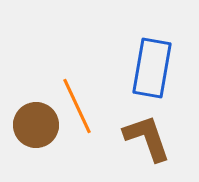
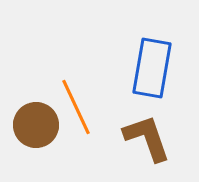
orange line: moved 1 px left, 1 px down
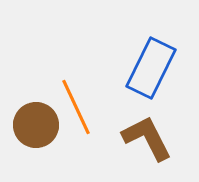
blue rectangle: moved 1 px left; rotated 16 degrees clockwise
brown L-shape: rotated 8 degrees counterclockwise
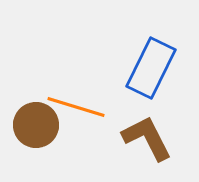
orange line: rotated 48 degrees counterclockwise
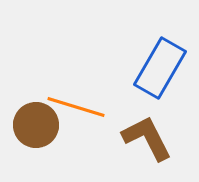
blue rectangle: moved 9 px right; rotated 4 degrees clockwise
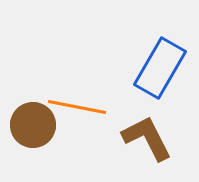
orange line: moved 1 px right; rotated 6 degrees counterclockwise
brown circle: moved 3 px left
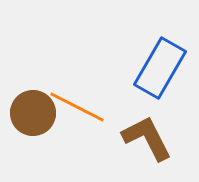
orange line: rotated 16 degrees clockwise
brown circle: moved 12 px up
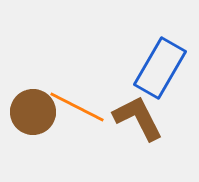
brown circle: moved 1 px up
brown L-shape: moved 9 px left, 20 px up
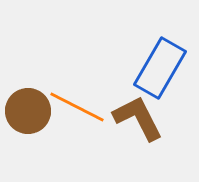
brown circle: moved 5 px left, 1 px up
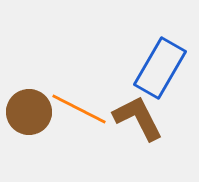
orange line: moved 2 px right, 2 px down
brown circle: moved 1 px right, 1 px down
